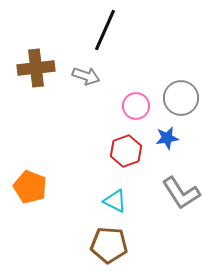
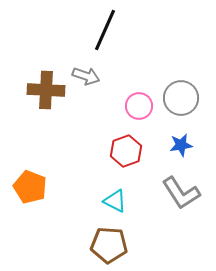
brown cross: moved 10 px right, 22 px down; rotated 9 degrees clockwise
pink circle: moved 3 px right
blue star: moved 14 px right, 7 px down
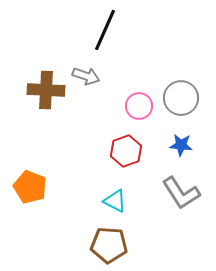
blue star: rotated 15 degrees clockwise
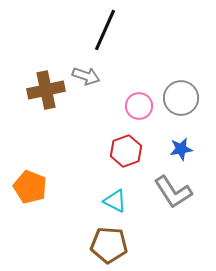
brown cross: rotated 15 degrees counterclockwise
blue star: moved 4 px down; rotated 15 degrees counterclockwise
gray L-shape: moved 8 px left, 1 px up
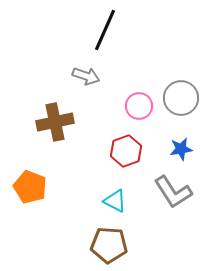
brown cross: moved 9 px right, 32 px down
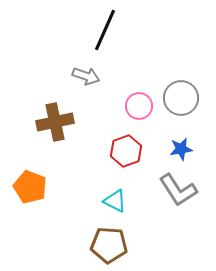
gray L-shape: moved 5 px right, 2 px up
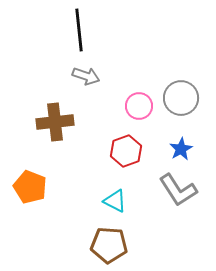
black line: moved 26 px left; rotated 30 degrees counterclockwise
brown cross: rotated 6 degrees clockwise
blue star: rotated 20 degrees counterclockwise
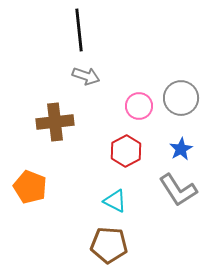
red hexagon: rotated 8 degrees counterclockwise
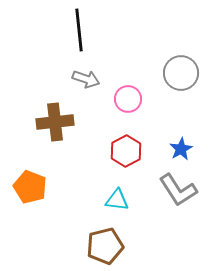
gray arrow: moved 3 px down
gray circle: moved 25 px up
pink circle: moved 11 px left, 7 px up
cyan triangle: moved 2 px right, 1 px up; rotated 20 degrees counterclockwise
brown pentagon: moved 4 px left, 1 px down; rotated 18 degrees counterclockwise
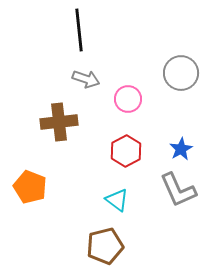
brown cross: moved 4 px right
gray L-shape: rotated 9 degrees clockwise
cyan triangle: rotated 30 degrees clockwise
